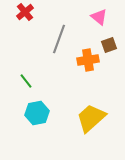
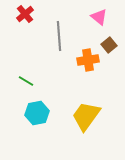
red cross: moved 2 px down
gray line: moved 3 px up; rotated 24 degrees counterclockwise
brown square: rotated 21 degrees counterclockwise
green line: rotated 21 degrees counterclockwise
yellow trapezoid: moved 5 px left, 2 px up; rotated 12 degrees counterclockwise
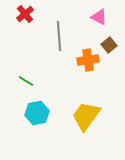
pink triangle: rotated 12 degrees counterclockwise
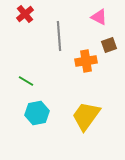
brown square: rotated 21 degrees clockwise
orange cross: moved 2 px left, 1 px down
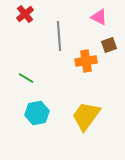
green line: moved 3 px up
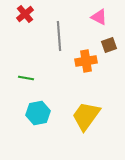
green line: rotated 21 degrees counterclockwise
cyan hexagon: moved 1 px right
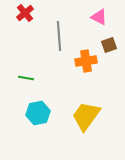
red cross: moved 1 px up
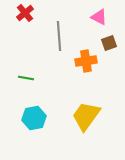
brown square: moved 2 px up
cyan hexagon: moved 4 px left, 5 px down
